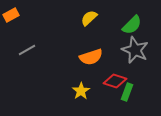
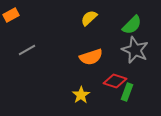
yellow star: moved 4 px down
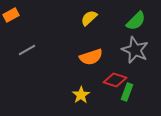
green semicircle: moved 4 px right, 4 px up
red diamond: moved 1 px up
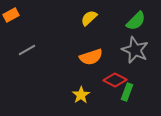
red diamond: rotated 10 degrees clockwise
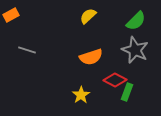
yellow semicircle: moved 1 px left, 2 px up
gray line: rotated 48 degrees clockwise
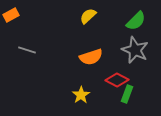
red diamond: moved 2 px right
green rectangle: moved 2 px down
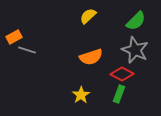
orange rectangle: moved 3 px right, 22 px down
red diamond: moved 5 px right, 6 px up
green rectangle: moved 8 px left
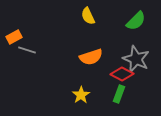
yellow semicircle: rotated 72 degrees counterclockwise
gray star: moved 1 px right, 9 px down
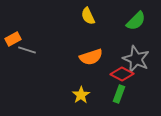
orange rectangle: moved 1 px left, 2 px down
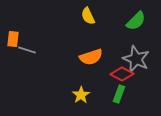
orange rectangle: rotated 56 degrees counterclockwise
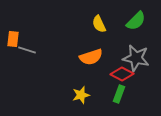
yellow semicircle: moved 11 px right, 8 px down
gray star: moved 1 px up; rotated 12 degrees counterclockwise
yellow star: rotated 18 degrees clockwise
